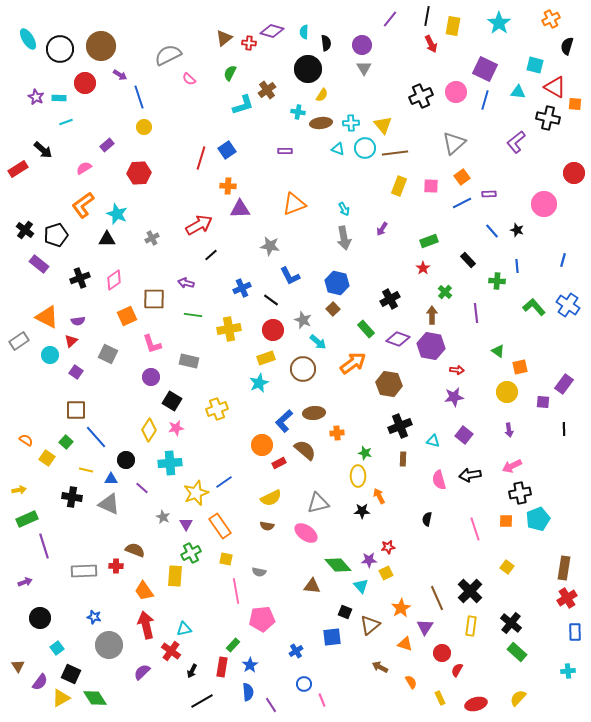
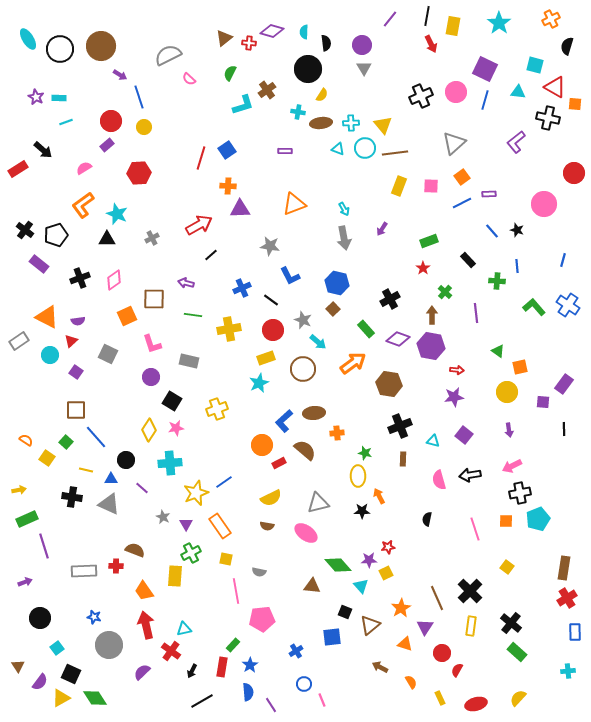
red circle at (85, 83): moved 26 px right, 38 px down
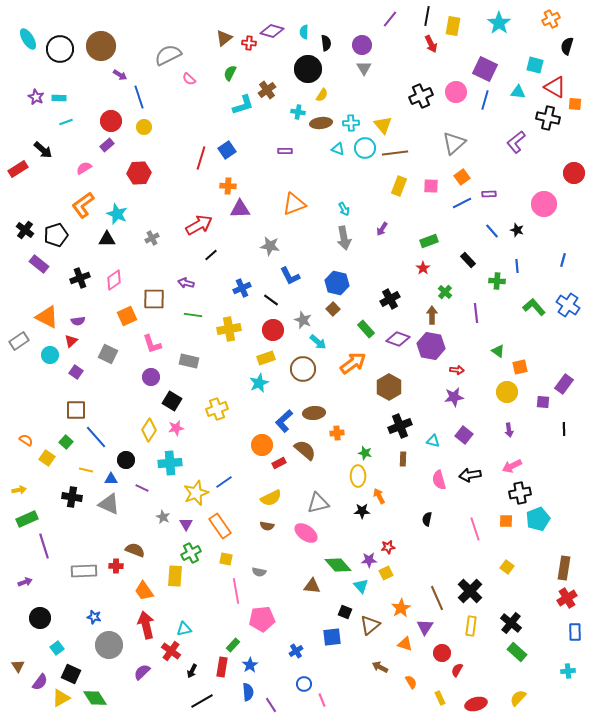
brown hexagon at (389, 384): moved 3 px down; rotated 20 degrees clockwise
purple line at (142, 488): rotated 16 degrees counterclockwise
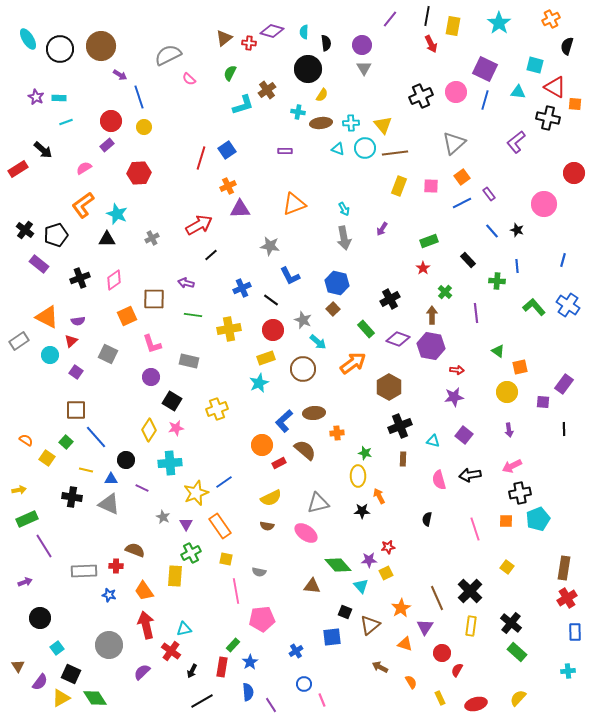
orange cross at (228, 186): rotated 28 degrees counterclockwise
purple rectangle at (489, 194): rotated 56 degrees clockwise
purple line at (44, 546): rotated 15 degrees counterclockwise
blue star at (94, 617): moved 15 px right, 22 px up
blue star at (250, 665): moved 3 px up
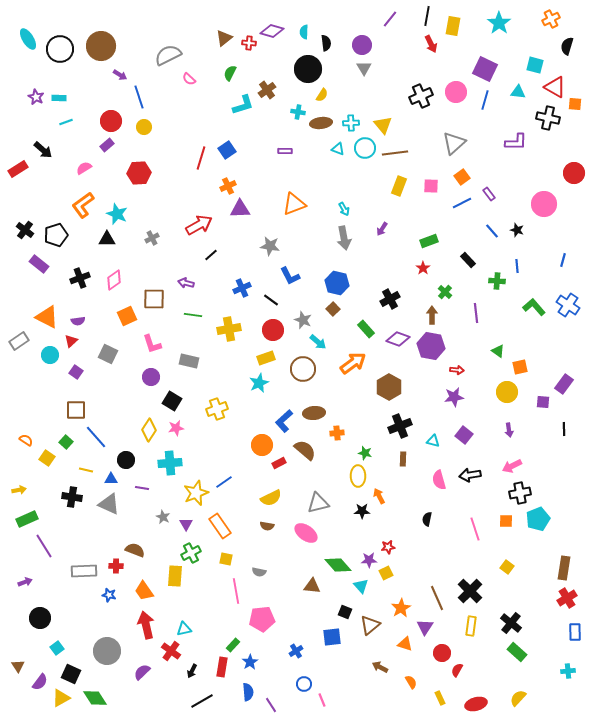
purple L-shape at (516, 142): rotated 140 degrees counterclockwise
purple line at (142, 488): rotated 16 degrees counterclockwise
gray circle at (109, 645): moved 2 px left, 6 px down
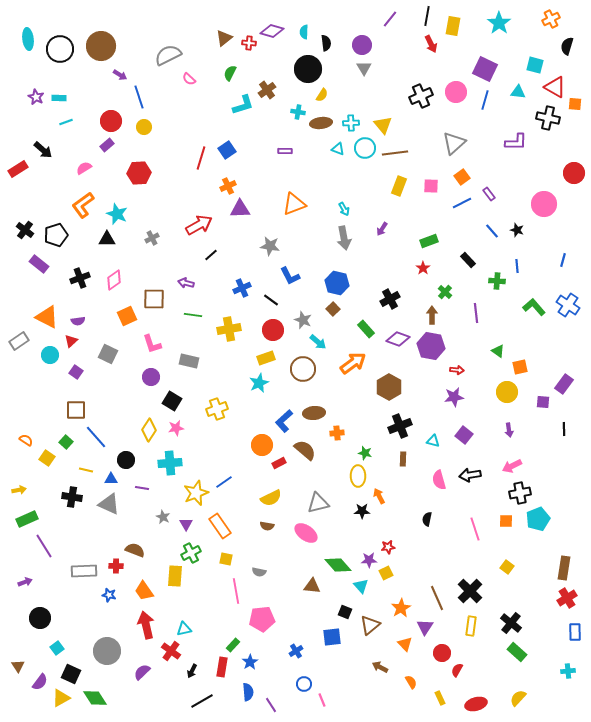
cyan ellipse at (28, 39): rotated 25 degrees clockwise
orange triangle at (405, 644): rotated 28 degrees clockwise
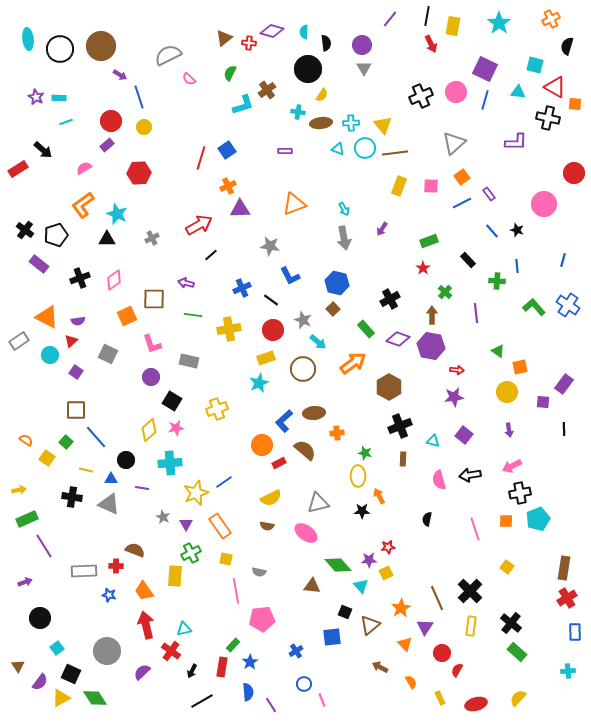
yellow diamond at (149, 430): rotated 15 degrees clockwise
